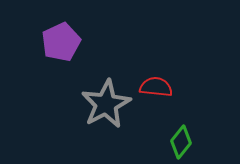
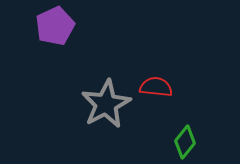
purple pentagon: moved 6 px left, 16 px up
green diamond: moved 4 px right
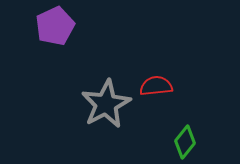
red semicircle: moved 1 px up; rotated 12 degrees counterclockwise
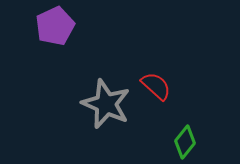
red semicircle: rotated 48 degrees clockwise
gray star: rotated 21 degrees counterclockwise
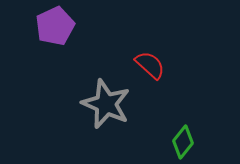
red semicircle: moved 6 px left, 21 px up
green diamond: moved 2 px left
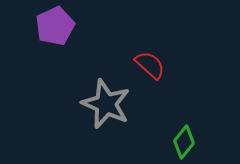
green diamond: moved 1 px right
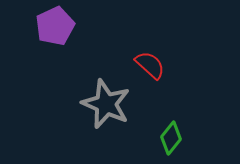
green diamond: moved 13 px left, 4 px up
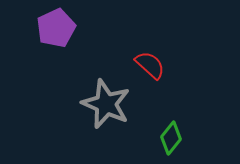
purple pentagon: moved 1 px right, 2 px down
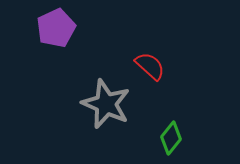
red semicircle: moved 1 px down
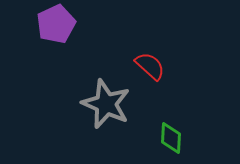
purple pentagon: moved 4 px up
green diamond: rotated 36 degrees counterclockwise
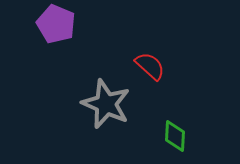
purple pentagon: rotated 24 degrees counterclockwise
green diamond: moved 4 px right, 2 px up
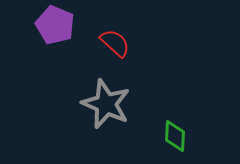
purple pentagon: moved 1 px left, 1 px down
red semicircle: moved 35 px left, 23 px up
